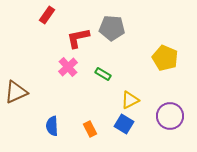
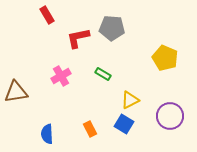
red rectangle: rotated 66 degrees counterclockwise
pink cross: moved 7 px left, 9 px down; rotated 12 degrees clockwise
brown triangle: rotated 15 degrees clockwise
blue semicircle: moved 5 px left, 8 px down
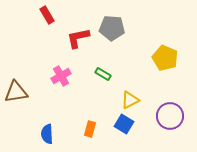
orange rectangle: rotated 42 degrees clockwise
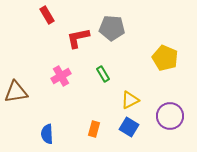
green rectangle: rotated 28 degrees clockwise
blue square: moved 5 px right, 3 px down
orange rectangle: moved 4 px right
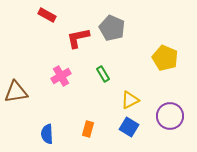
red rectangle: rotated 30 degrees counterclockwise
gray pentagon: rotated 20 degrees clockwise
orange rectangle: moved 6 px left
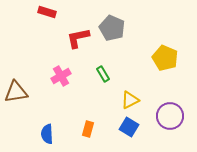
red rectangle: moved 3 px up; rotated 12 degrees counterclockwise
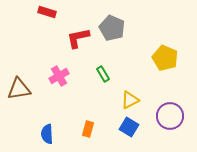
pink cross: moved 2 px left
brown triangle: moved 3 px right, 3 px up
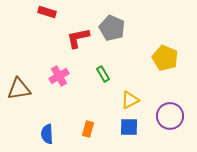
blue square: rotated 30 degrees counterclockwise
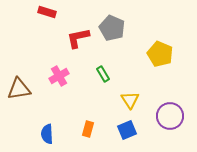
yellow pentagon: moved 5 px left, 4 px up
yellow triangle: rotated 36 degrees counterclockwise
blue square: moved 2 px left, 3 px down; rotated 24 degrees counterclockwise
